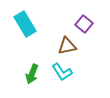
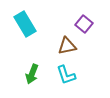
cyan L-shape: moved 4 px right, 3 px down; rotated 15 degrees clockwise
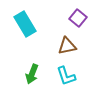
purple square: moved 6 px left, 6 px up
cyan L-shape: moved 1 px down
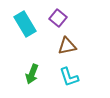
purple square: moved 20 px left
cyan L-shape: moved 3 px right, 1 px down
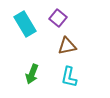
cyan L-shape: rotated 30 degrees clockwise
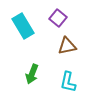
cyan rectangle: moved 2 px left, 2 px down
cyan L-shape: moved 1 px left, 5 px down
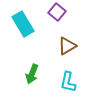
purple square: moved 1 px left, 6 px up
cyan rectangle: moved 2 px up
brown triangle: rotated 18 degrees counterclockwise
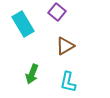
brown triangle: moved 2 px left
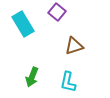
brown triangle: moved 9 px right; rotated 12 degrees clockwise
green arrow: moved 3 px down
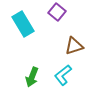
cyan L-shape: moved 5 px left, 7 px up; rotated 40 degrees clockwise
